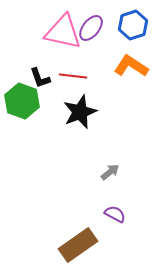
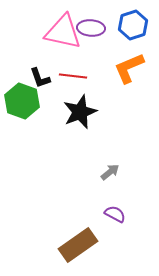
purple ellipse: rotated 56 degrees clockwise
orange L-shape: moved 2 px left, 2 px down; rotated 56 degrees counterclockwise
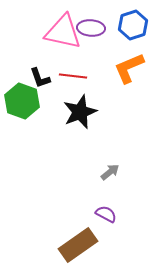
purple semicircle: moved 9 px left
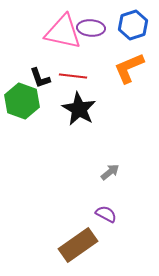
black star: moved 1 px left, 3 px up; rotated 20 degrees counterclockwise
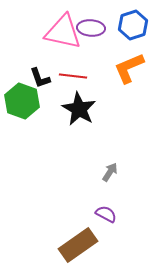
gray arrow: rotated 18 degrees counterclockwise
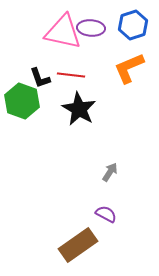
red line: moved 2 px left, 1 px up
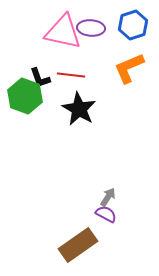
green hexagon: moved 3 px right, 5 px up
gray arrow: moved 2 px left, 25 px down
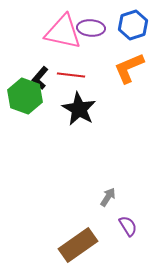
black L-shape: rotated 60 degrees clockwise
purple semicircle: moved 22 px right, 12 px down; rotated 30 degrees clockwise
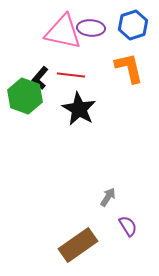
orange L-shape: rotated 100 degrees clockwise
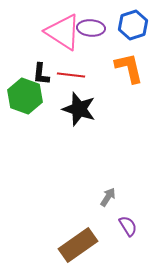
pink triangle: rotated 21 degrees clockwise
black L-shape: moved 1 px right, 4 px up; rotated 35 degrees counterclockwise
black star: rotated 12 degrees counterclockwise
